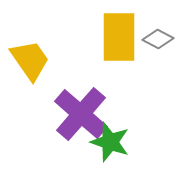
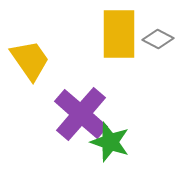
yellow rectangle: moved 3 px up
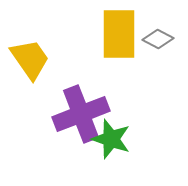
yellow trapezoid: moved 1 px up
purple cross: rotated 28 degrees clockwise
green star: moved 1 px right, 3 px up
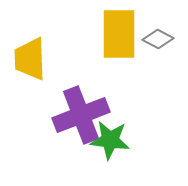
yellow trapezoid: rotated 147 degrees counterclockwise
purple cross: moved 1 px down
green star: moved 1 px left, 1 px down; rotated 12 degrees counterclockwise
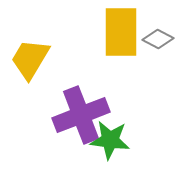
yellow rectangle: moved 2 px right, 2 px up
yellow trapezoid: rotated 33 degrees clockwise
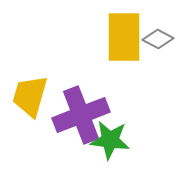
yellow rectangle: moved 3 px right, 5 px down
yellow trapezoid: moved 37 px down; rotated 15 degrees counterclockwise
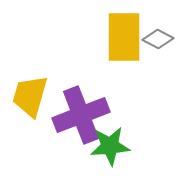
green star: moved 6 px down; rotated 12 degrees counterclockwise
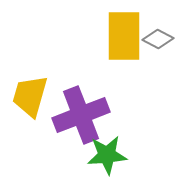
yellow rectangle: moved 1 px up
green star: moved 3 px left, 9 px down
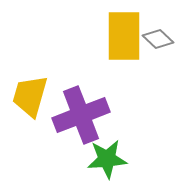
gray diamond: rotated 16 degrees clockwise
green star: moved 4 px down
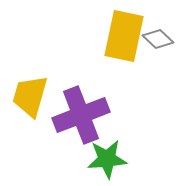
yellow rectangle: rotated 12 degrees clockwise
